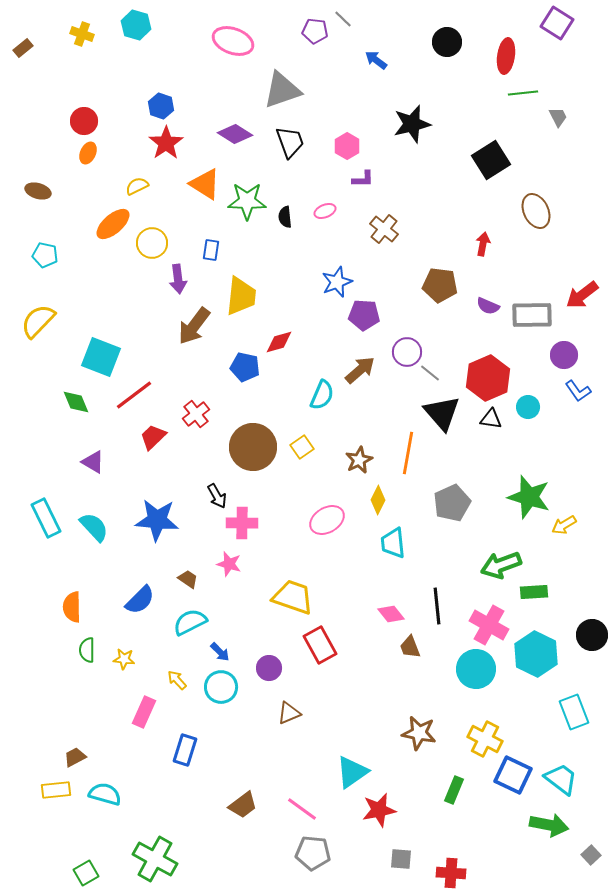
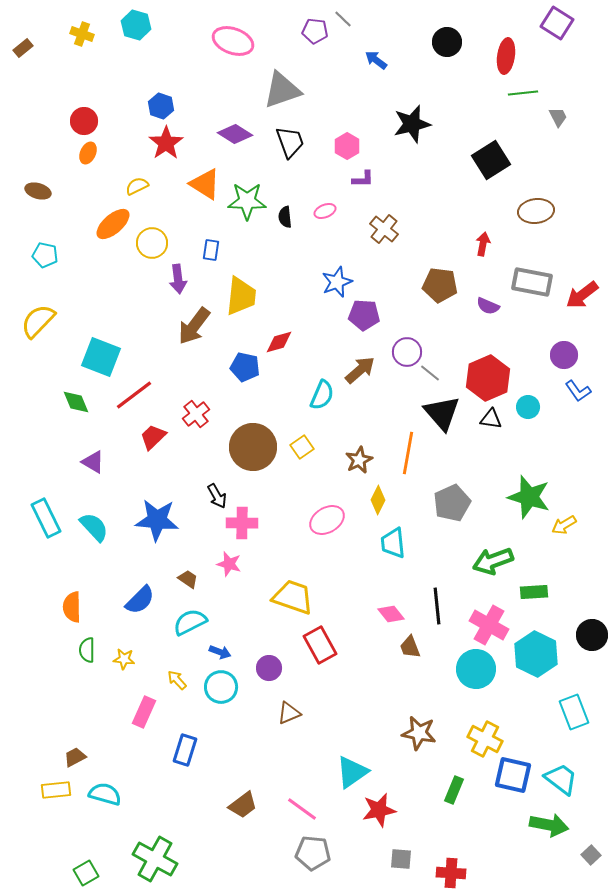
brown ellipse at (536, 211): rotated 72 degrees counterclockwise
gray rectangle at (532, 315): moved 33 px up; rotated 12 degrees clockwise
green arrow at (501, 565): moved 8 px left, 4 px up
blue arrow at (220, 652): rotated 25 degrees counterclockwise
blue square at (513, 775): rotated 12 degrees counterclockwise
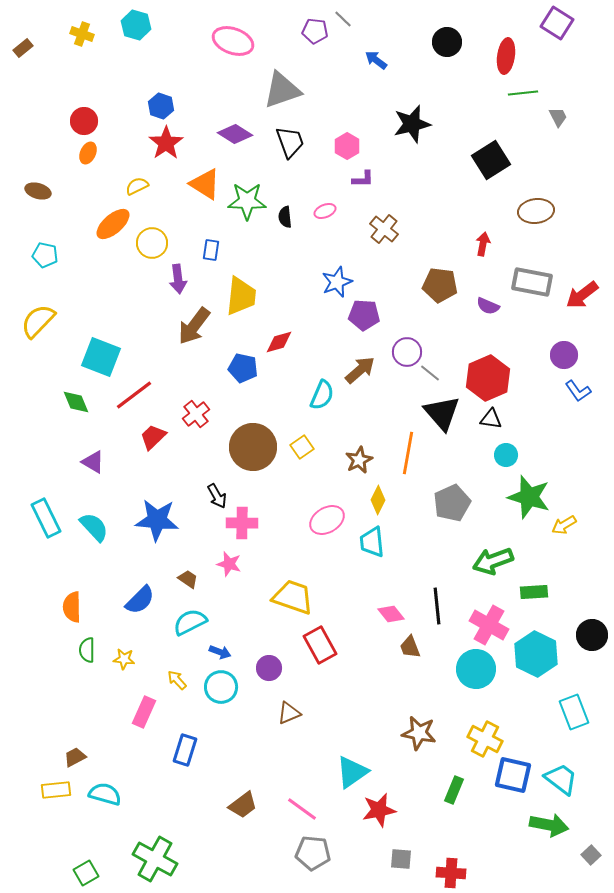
blue pentagon at (245, 367): moved 2 px left, 1 px down
cyan circle at (528, 407): moved 22 px left, 48 px down
cyan trapezoid at (393, 543): moved 21 px left, 1 px up
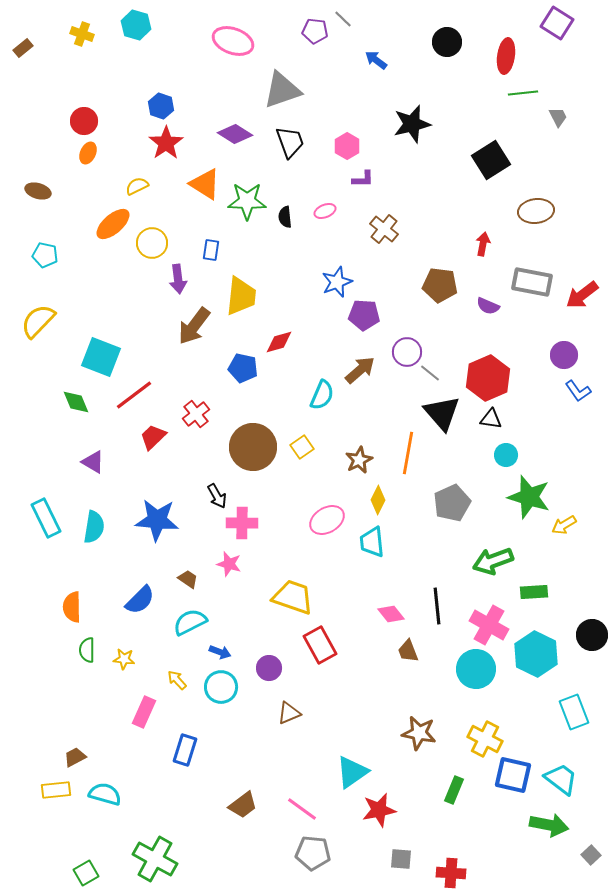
cyan semicircle at (94, 527): rotated 52 degrees clockwise
brown trapezoid at (410, 647): moved 2 px left, 4 px down
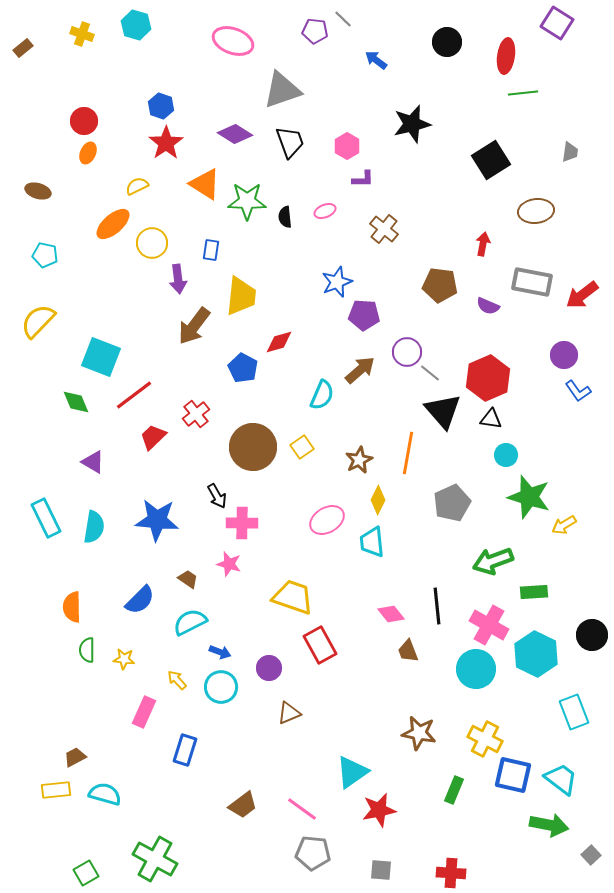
gray trapezoid at (558, 117): moved 12 px right, 35 px down; rotated 35 degrees clockwise
blue pentagon at (243, 368): rotated 16 degrees clockwise
black triangle at (442, 413): moved 1 px right, 2 px up
gray square at (401, 859): moved 20 px left, 11 px down
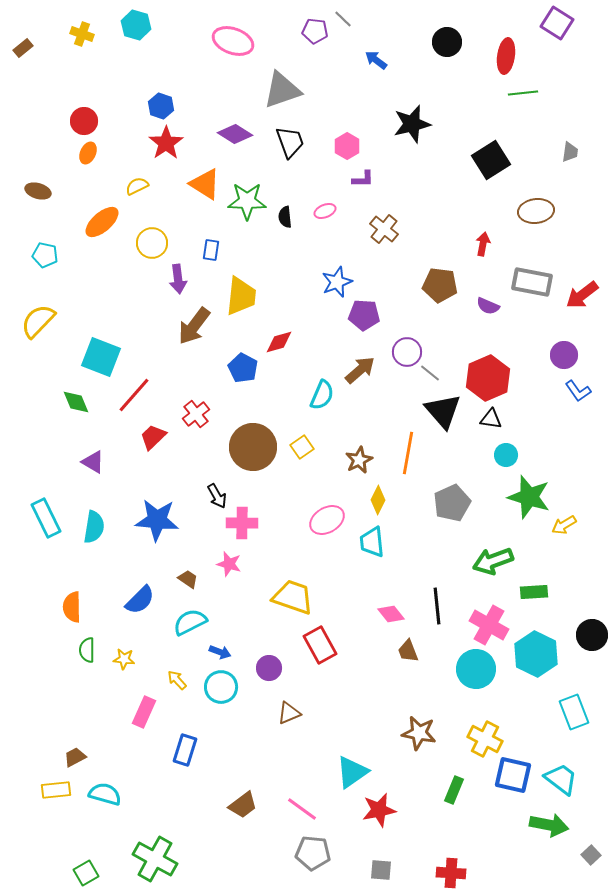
orange ellipse at (113, 224): moved 11 px left, 2 px up
red line at (134, 395): rotated 12 degrees counterclockwise
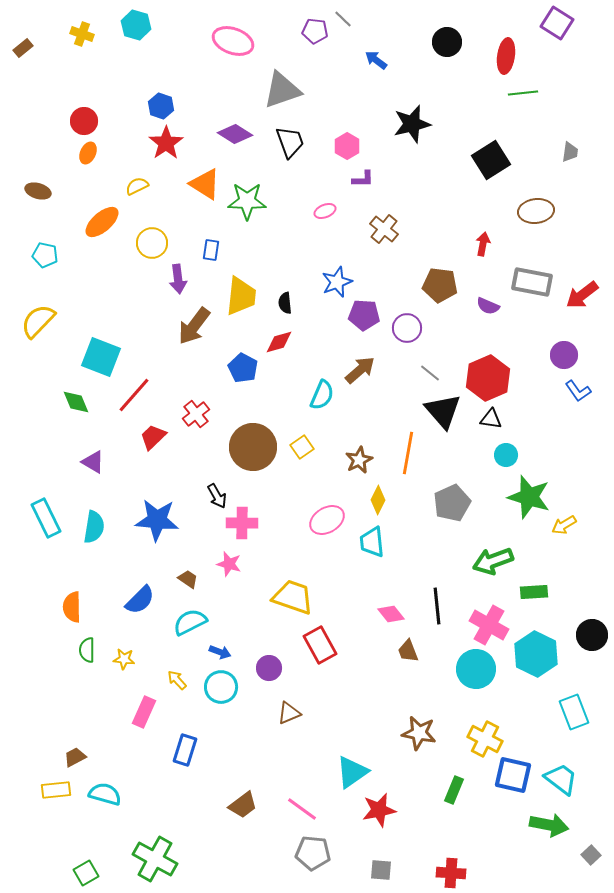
black semicircle at (285, 217): moved 86 px down
purple circle at (407, 352): moved 24 px up
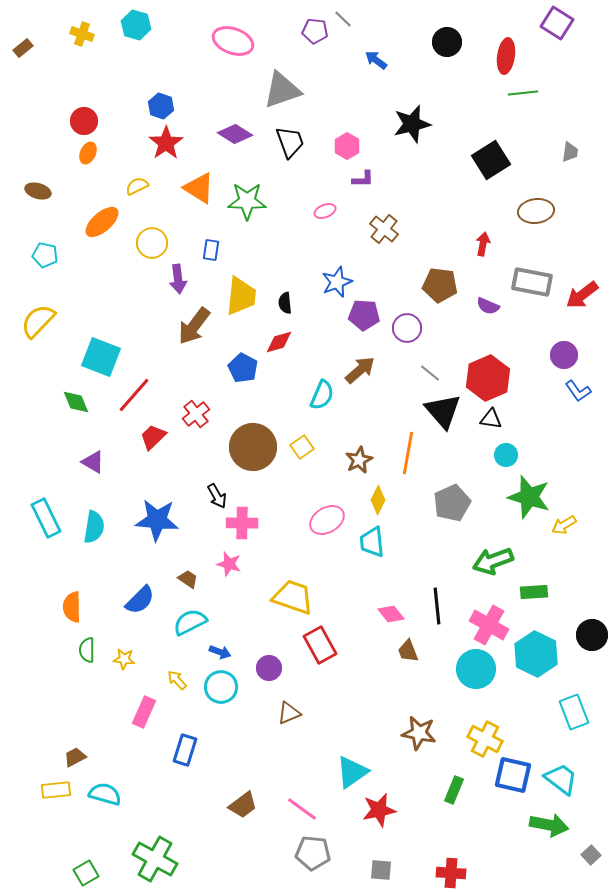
orange triangle at (205, 184): moved 6 px left, 4 px down
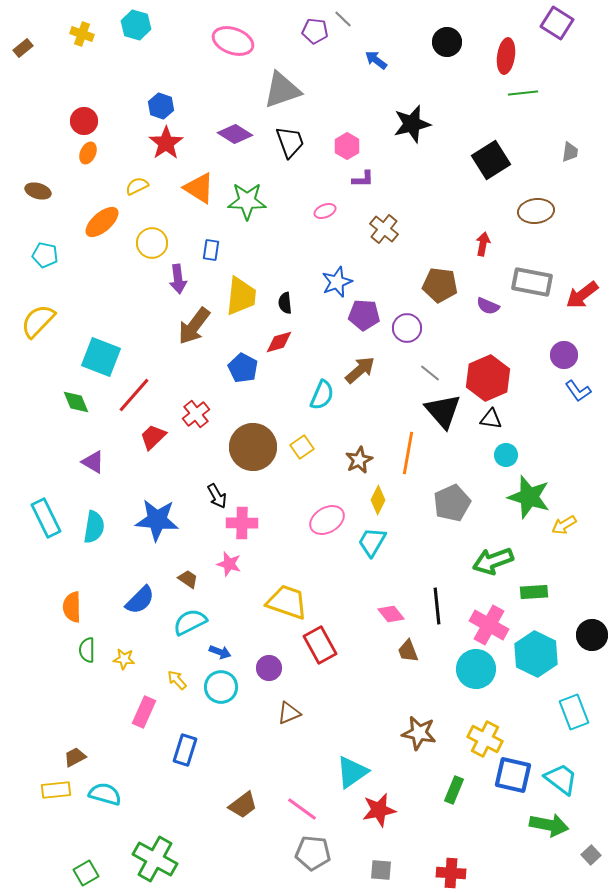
cyan trapezoid at (372, 542): rotated 36 degrees clockwise
yellow trapezoid at (293, 597): moved 6 px left, 5 px down
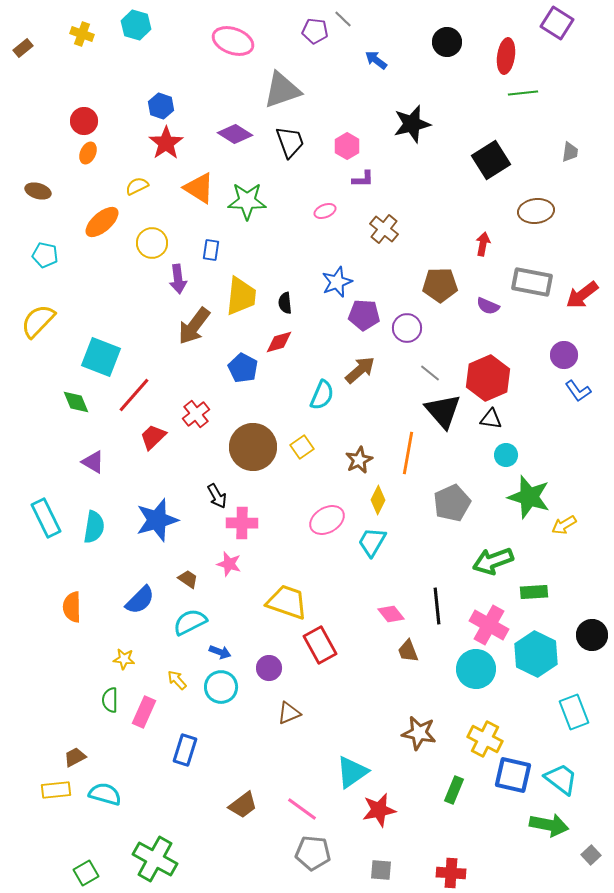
brown pentagon at (440, 285): rotated 8 degrees counterclockwise
blue star at (157, 520): rotated 21 degrees counterclockwise
green semicircle at (87, 650): moved 23 px right, 50 px down
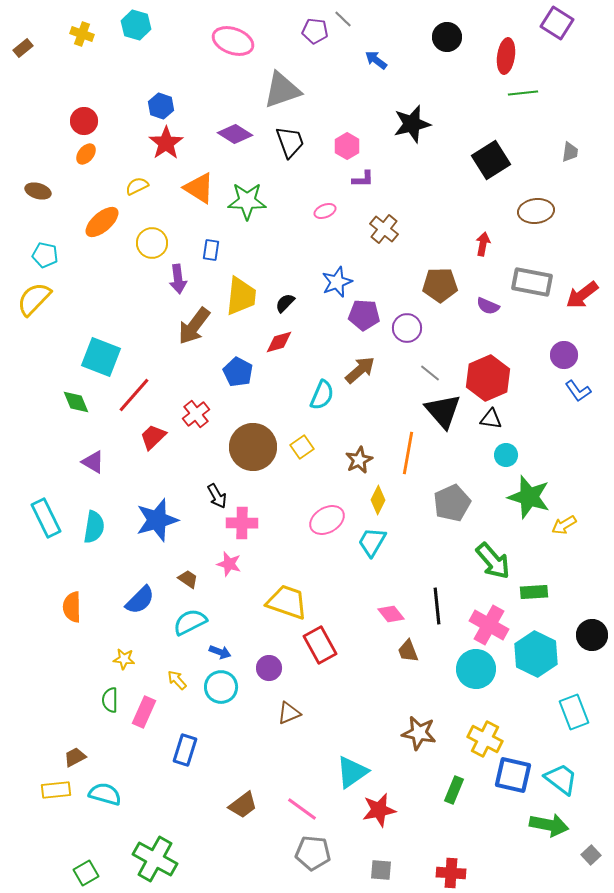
black circle at (447, 42): moved 5 px up
orange ellipse at (88, 153): moved 2 px left, 1 px down; rotated 15 degrees clockwise
black semicircle at (285, 303): rotated 50 degrees clockwise
yellow semicircle at (38, 321): moved 4 px left, 22 px up
blue pentagon at (243, 368): moved 5 px left, 4 px down
green arrow at (493, 561): rotated 111 degrees counterclockwise
